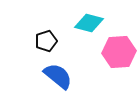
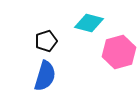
pink hexagon: rotated 12 degrees counterclockwise
blue semicircle: moved 13 px left; rotated 68 degrees clockwise
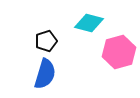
blue semicircle: moved 2 px up
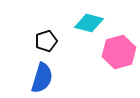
blue semicircle: moved 3 px left, 4 px down
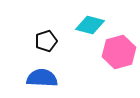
cyan diamond: moved 1 px right, 2 px down
blue semicircle: rotated 104 degrees counterclockwise
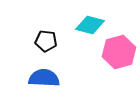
black pentagon: rotated 25 degrees clockwise
blue semicircle: moved 2 px right
